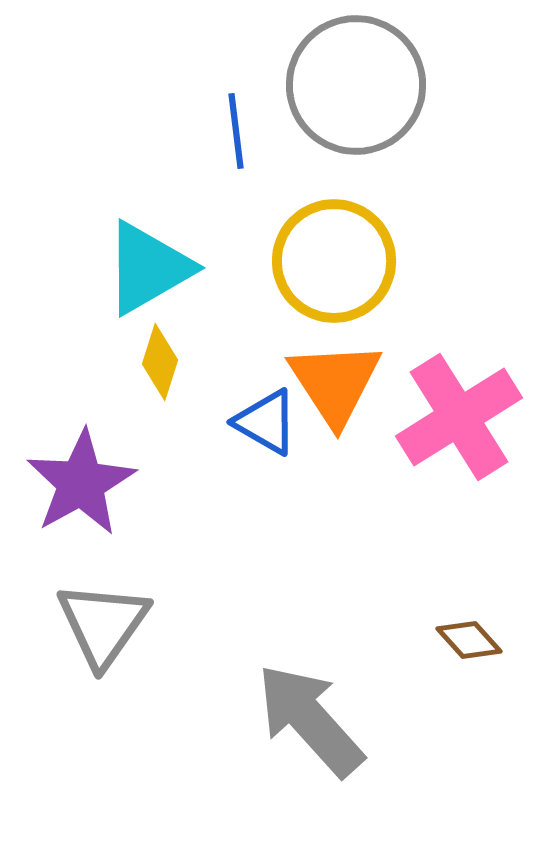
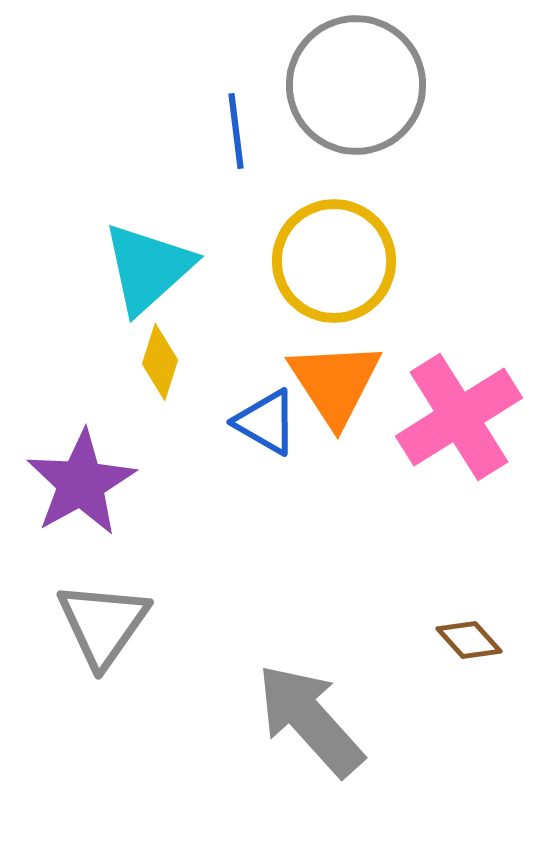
cyan triangle: rotated 12 degrees counterclockwise
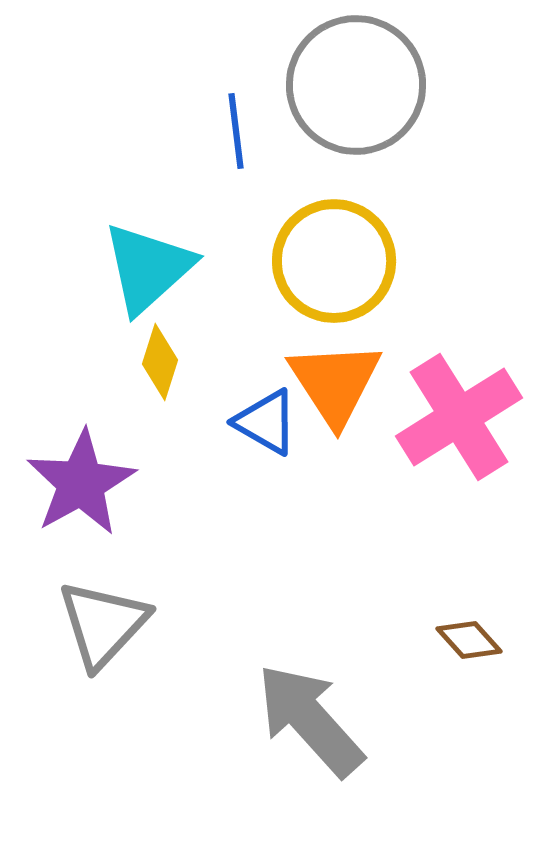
gray triangle: rotated 8 degrees clockwise
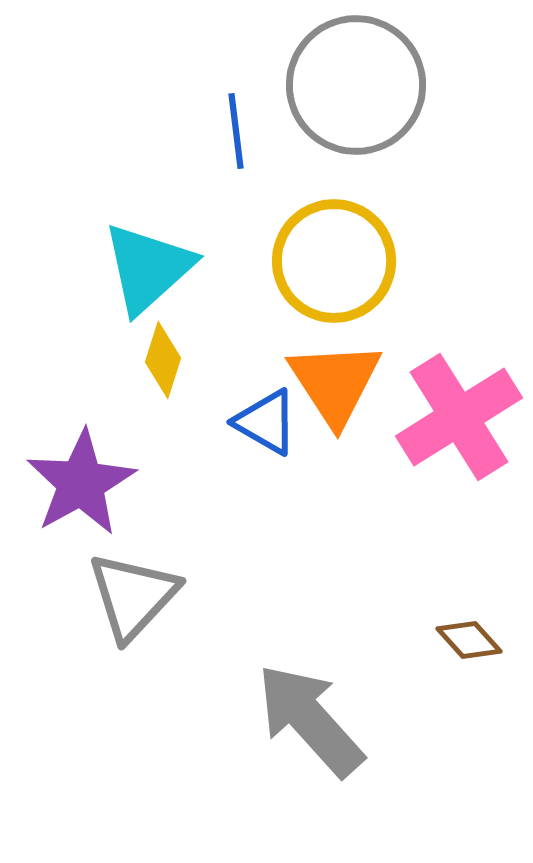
yellow diamond: moved 3 px right, 2 px up
gray triangle: moved 30 px right, 28 px up
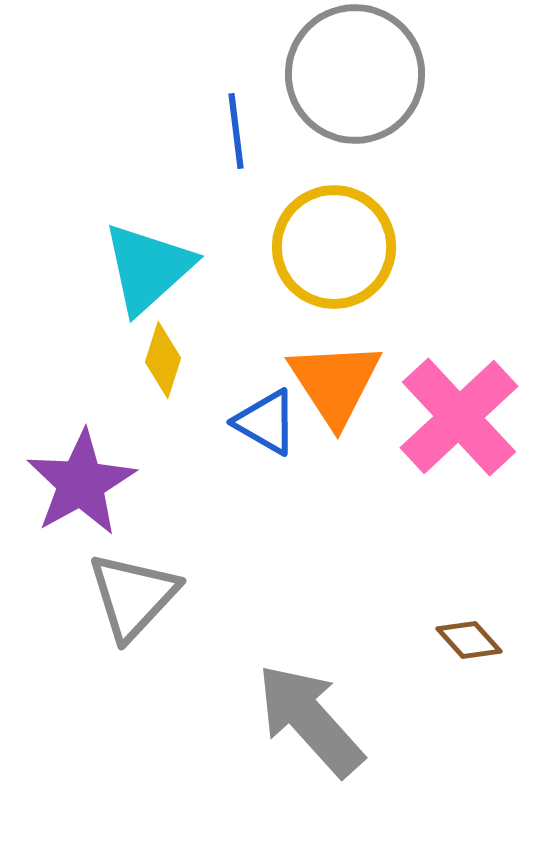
gray circle: moved 1 px left, 11 px up
yellow circle: moved 14 px up
pink cross: rotated 11 degrees counterclockwise
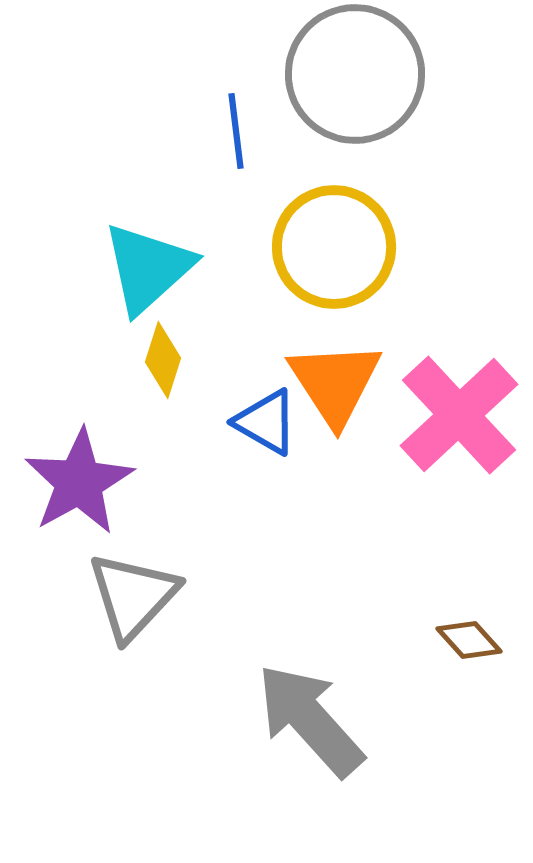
pink cross: moved 2 px up
purple star: moved 2 px left, 1 px up
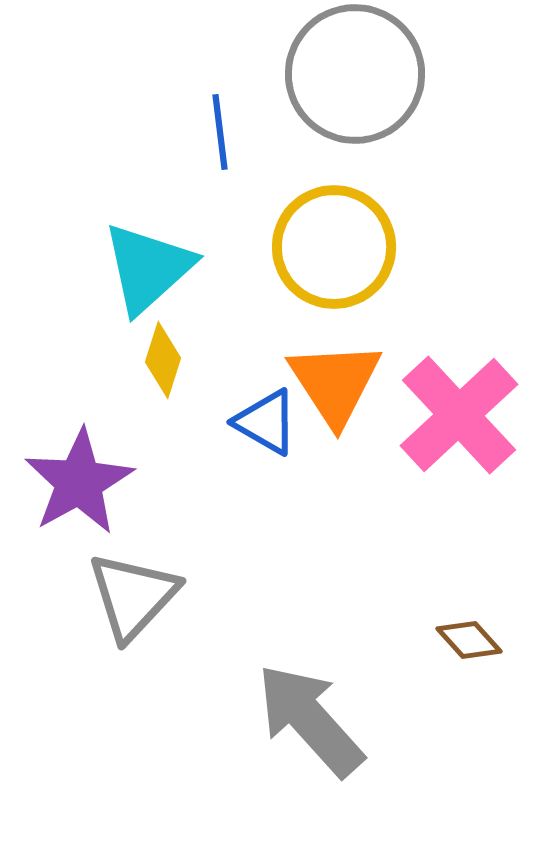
blue line: moved 16 px left, 1 px down
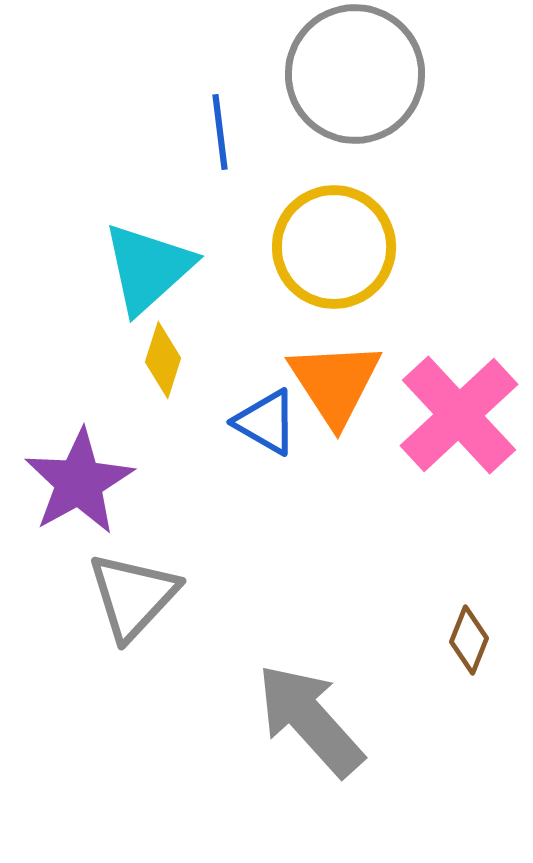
brown diamond: rotated 64 degrees clockwise
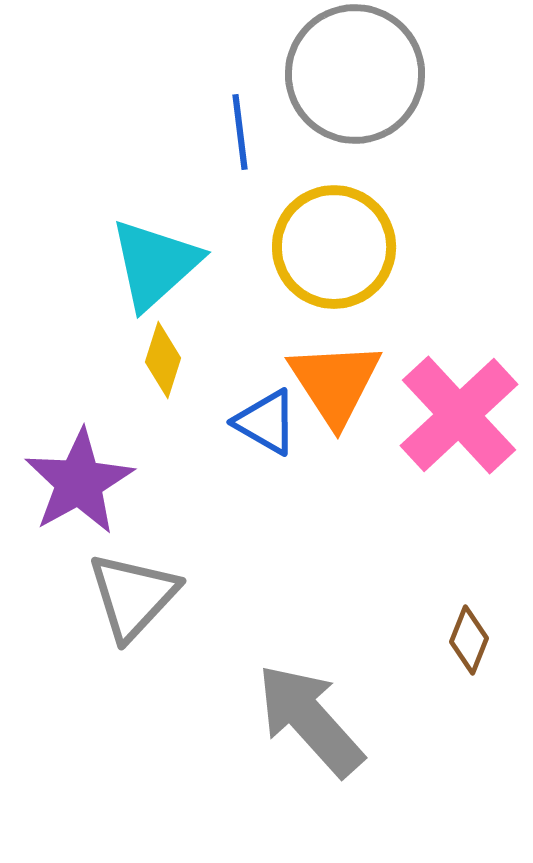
blue line: moved 20 px right
cyan triangle: moved 7 px right, 4 px up
